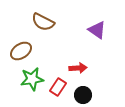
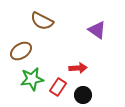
brown semicircle: moved 1 px left, 1 px up
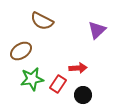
purple triangle: rotated 42 degrees clockwise
red rectangle: moved 3 px up
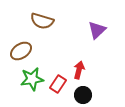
brown semicircle: rotated 10 degrees counterclockwise
red arrow: moved 1 px right, 2 px down; rotated 72 degrees counterclockwise
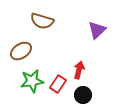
green star: moved 2 px down
